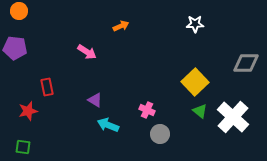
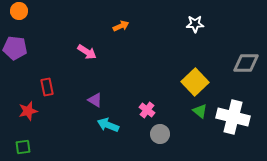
pink cross: rotated 14 degrees clockwise
white cross: rotated 28 degrees counterclockwise
green square: rotated 14 degrees counterclockwise
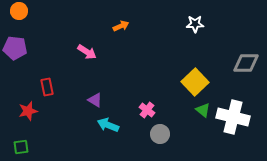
green triangle: moved 3 px right, 1 px up
green square: moved 2 px left
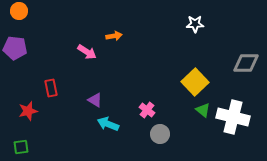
orange arrow: moved 7 px left, 10 px down; rotated 14 degrees clockwise
red rectangle: moved 4 px right, 1 px down
cyan arrow: moved 1 px up
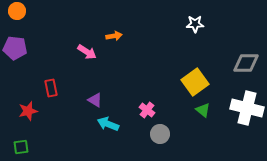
orange circle: moved 2 px left
yellow square: rotated 8 degrees clockwise
white cross: moved 14 px right, 9 px up
